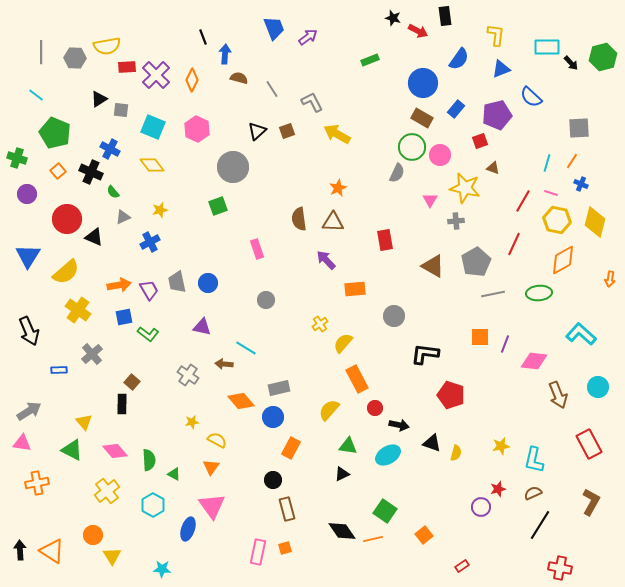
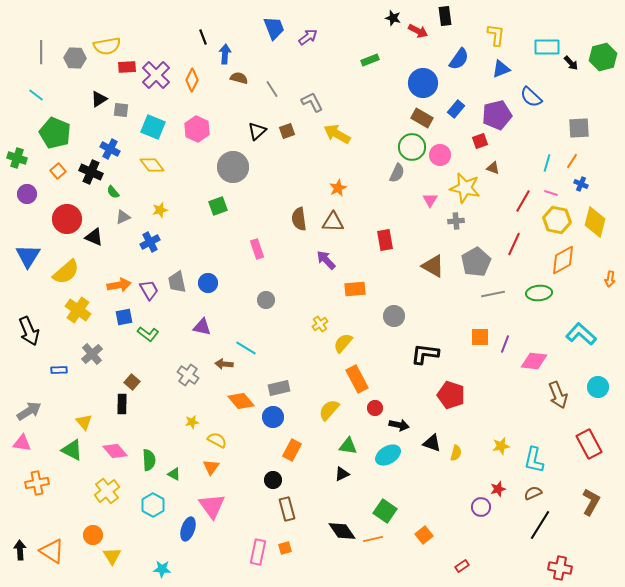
orange rectangle at (291, 448): moved 1 px right, 2 px down
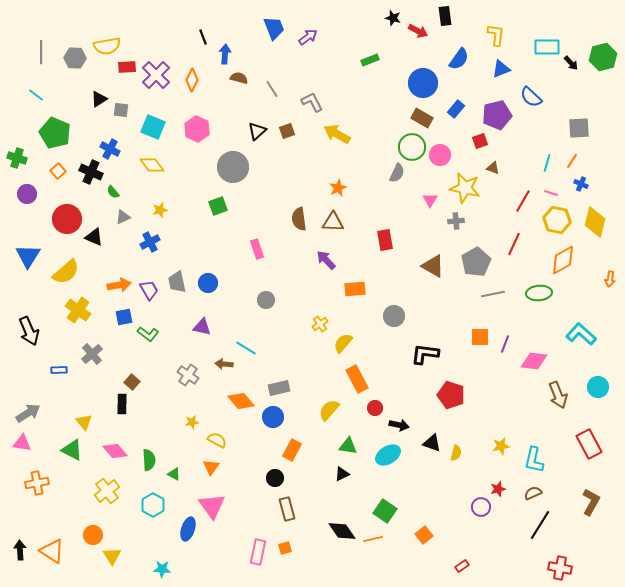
gray arrow at (29, 411): moved 1 px left, 2 px down
black circle at (273, 480): moved 2 px right, 2 px up
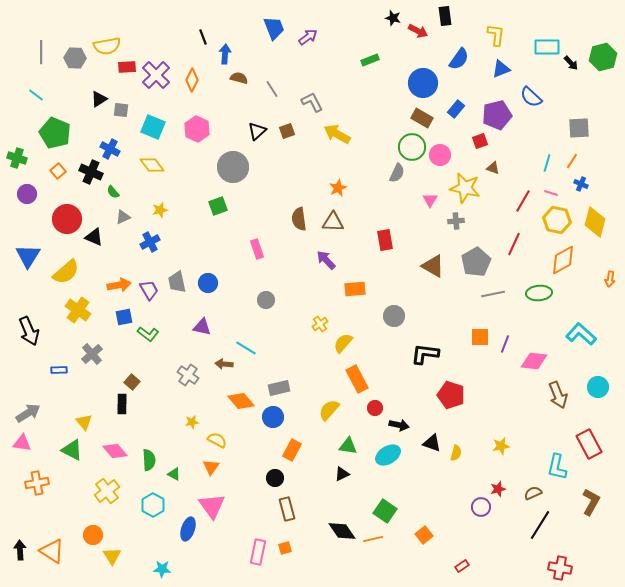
cyan L-shape at (534, 460): moved 23 px right, 7 px down
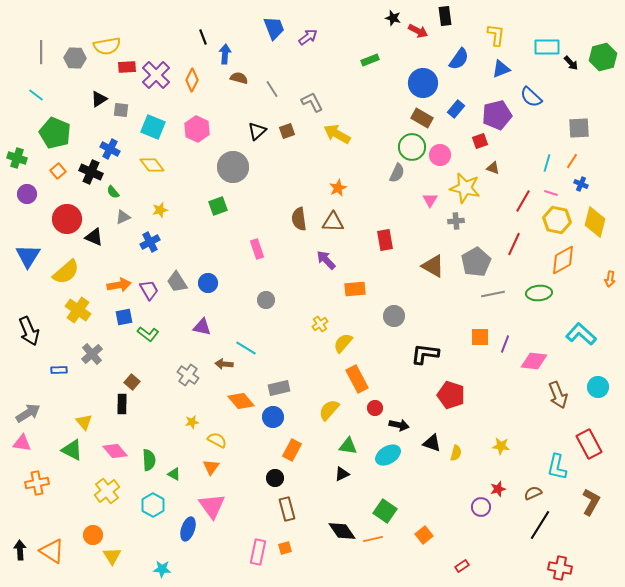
gray trapezoid at (177, 282): rotated 20 degrees counterclockwise
yellow star at (501, 446): rotated 18 degrees clockwise
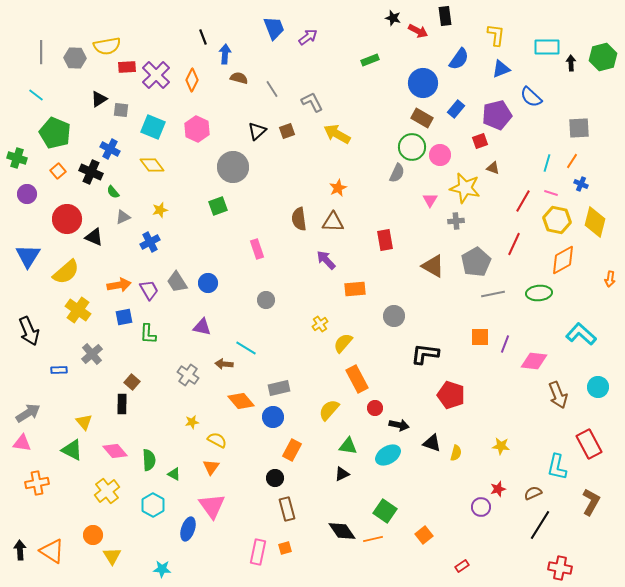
black arrow at (571, 63): rotated 140 degrees counterclockwise
green L-shape at (148, 334): rotated 55 degrees clockwise
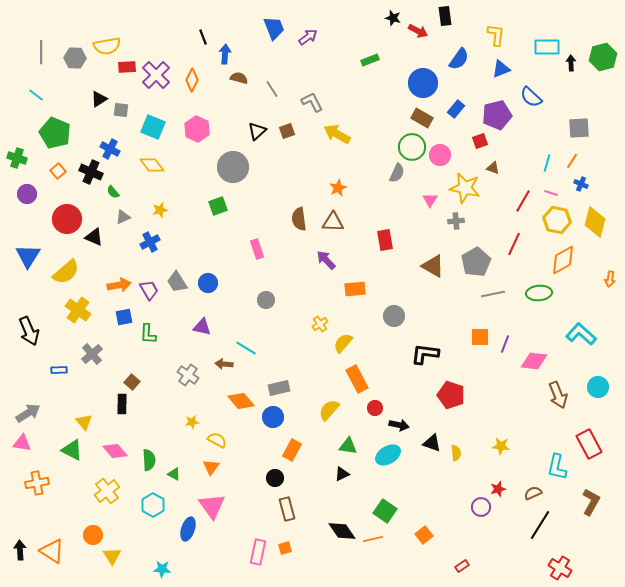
yellow semicircle at (456, 453): rotated 21 degrees counterclockwise
red cross at (560, 568): rotated 20 degrees clockwise
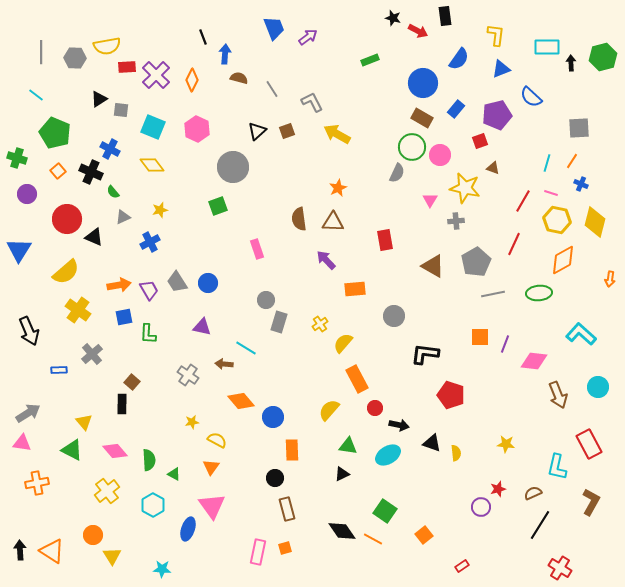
blue triangle at (28, 256): moved 9 px left, 6 px up
gray rectangle at (279, 388): moved 66 px up; rotated 60 degrees counterclockwise
yellow star at (501, 446): moved 5 px right, 2 px up
orange rectangle at (292, 450): rotated 30 degrees counterclockwise
orange line at (373, 539): rotated 42 degrees clockwise
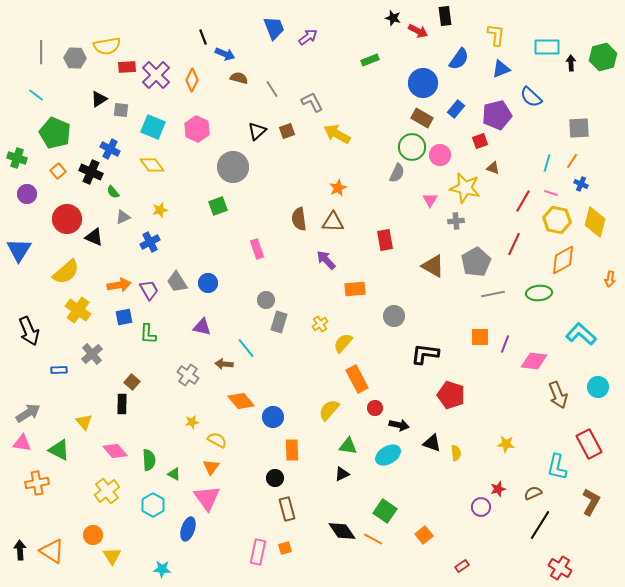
blue arrow at (225, 54): rotated 108 degrees clockwise
cyan line at (246, 348): rotated 20 degrees clockwise
green triangle at (72, 450): moved 13 px left
pink triangle at (212, 506): moved 5 px left, 8 px up
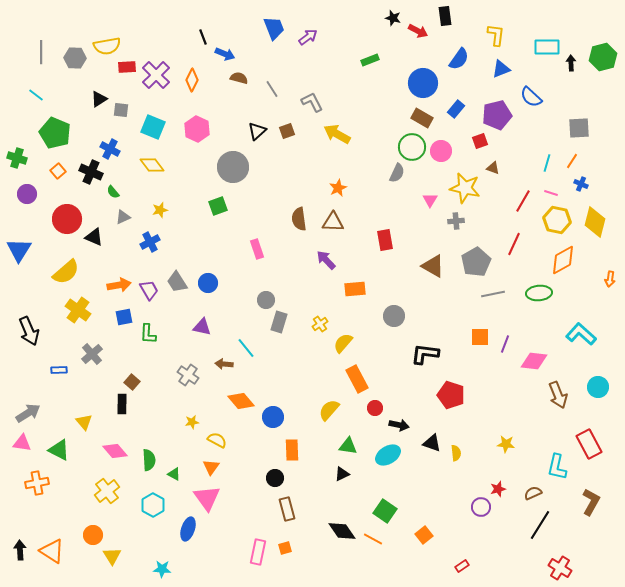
pink circle at (440, 155): moved 1 px right, 4 px up
